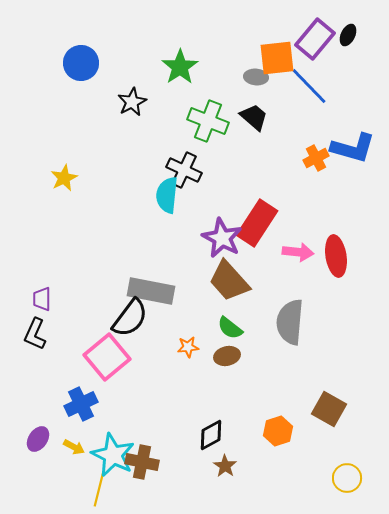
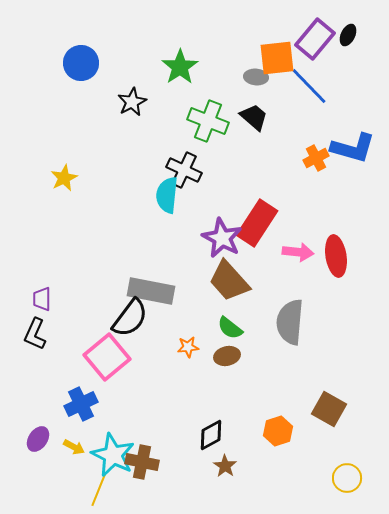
yellow line: rotated 8 degrees clockwise
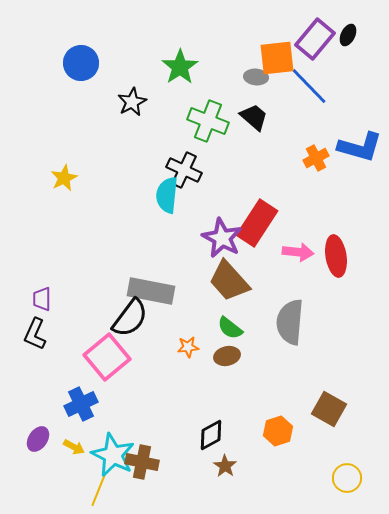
blue L-shape: moved 7 px right, 1 px up
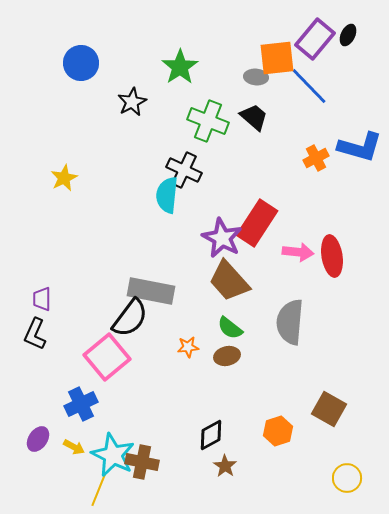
red ellipse: moved 4 px left
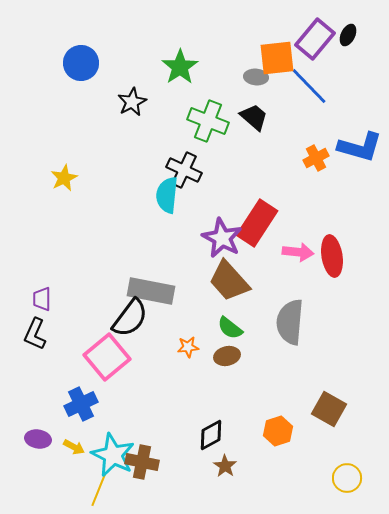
purple ellipse: rotated 65 degrees clockwise
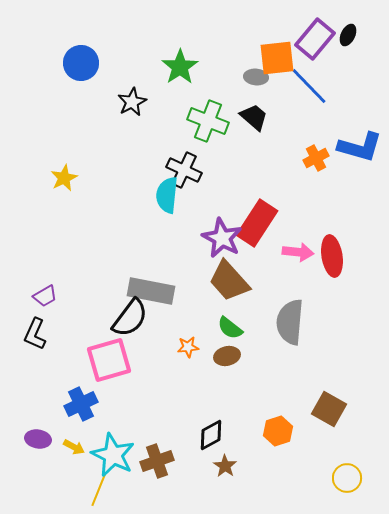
purple trapezoid: moved 3 px right, 3 px up; rotated 120 degrees counterclockwise
pink square: moved 2 px right, 3 px down; rotated 24 degrees clockwise
brown cross: moved 15 px right, 1 px up; rotated 32 degrees counterclockwise
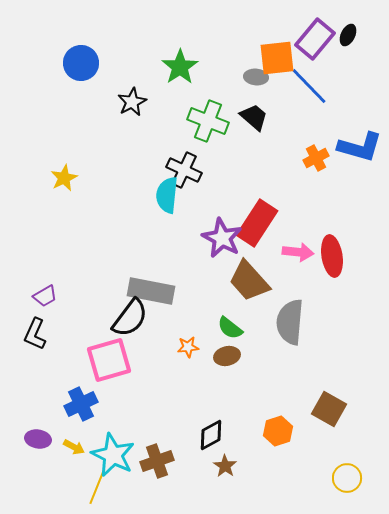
brown trapezoid: moved 20 px right
yellow line: moved 2 px left, 2 px up
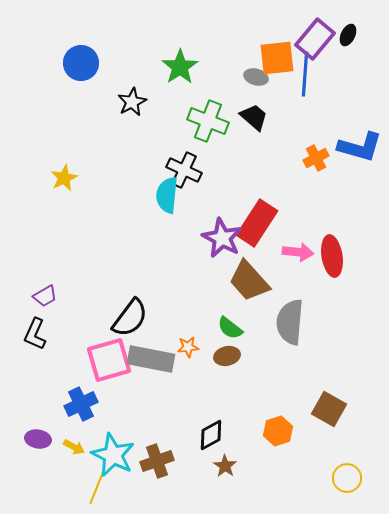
gray ellipse: rotated 10 degrees clockwise
blue line: moved 4 px left, 12 px up; rotated 48 degrees clockwise
gray rectangle: moved 68 px down
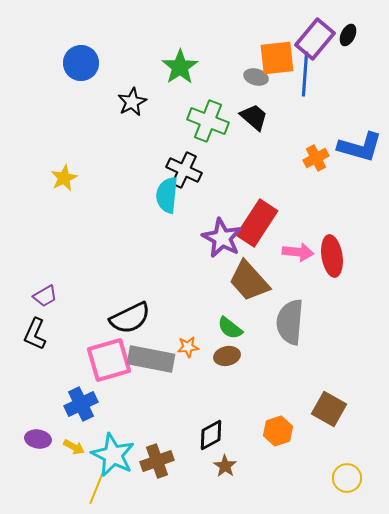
black semicircle: rotated 27 degrees clockwise
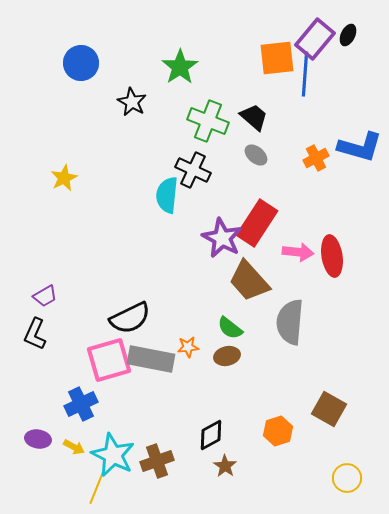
gray ellipse: moved 78 px down; rotated 25 degrees clockwise
black star: rotated 16 degrees counterclockwise
black cross: moved 9 px right
